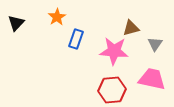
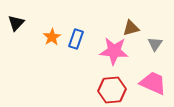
orange star: moved 5 px left, 20 px down
pink trapezoid: moved 1 px right, 4 px down; rotated 12 degrees clockwise
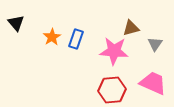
black triangle: rotated 24 degrees counterclockwise
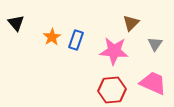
brown triangle: moved 5 px up; rotated 30 degrees counterclockwise
blue rectangle: moved 1 px down
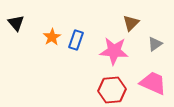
gray triangle: rotated 21 degrees clockwise
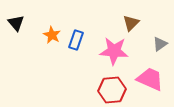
orange star: moved 2 px up; rotated 12 degrees counterclockwise
gray triangle: moved 5 px right
pink trapezoid: moved 3 px left, 4 px up
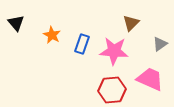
blue rectangle: moved 6 px right, 4 px down
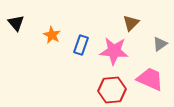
blue rectangle: moved 1 px left, 1 px down
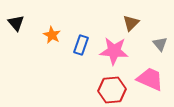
gray triangle: rotated 35 degrees counterclockwise
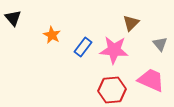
black triangle: moved 3 px left, 5 px up
blue rectangle: moved 2 px right, 2 px down; rotated 18 degrees clockwise
pink star: moved 1 px up
pink trapezoid: moved 1 px right, 1 px down
